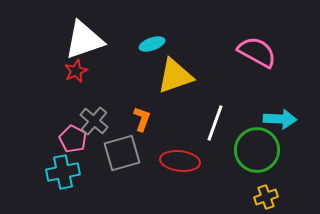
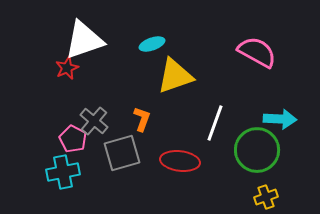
red star: moved 9 px left, 3 px up
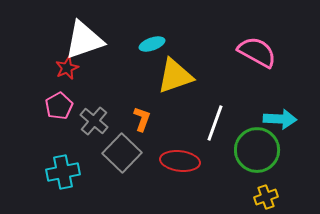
pink pentagon: moved 14 px left, 33 px up; rotated 16 degrees clockwise
gray square: rotated 30 degrees counterclockwise
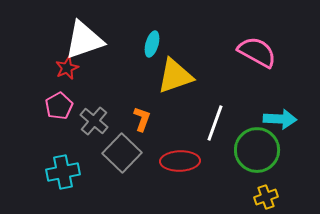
cyan ellipse: rotated 55 degrees counterclockwise
red ellipse: rotated 9 degrees counterclockwise
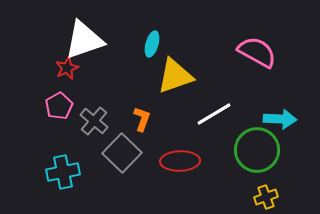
white line: moved 1 px left, 9 px up; rotated 39 degrees clockwise
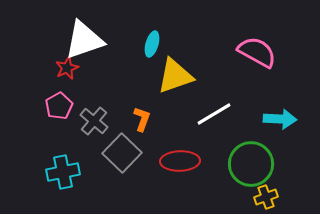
green circle: moved 6 px left, 14 px down
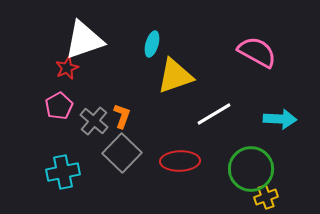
orange L-shape: moved 20 px left, 3 px up
green circle: moved 5 px down
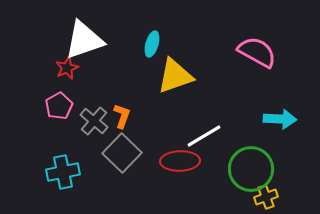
white line: moved 10 px left, 22 px down
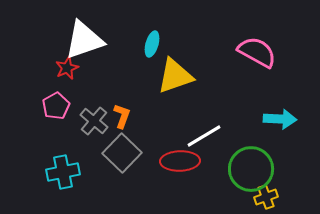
pink pentagon: moved 3 px left
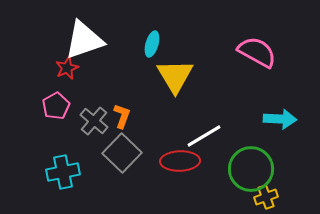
yellow triangle: rotated 42 degrees counterclockwise
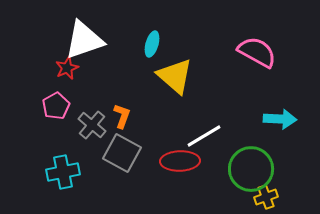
yellow triangle: rotated 18 degrees counterclockwise
gray cross: moved 2 px left, 4 px down
gray square: rotated 15 degrees counterclockwise
